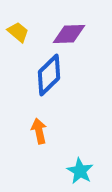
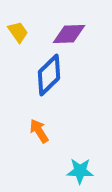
yellow trapezoid: rotated 15 degrees clockwise
orange arrow: rotated 20 degrees counterclockwise
cyan star: rotated 28 degrees counterclockwise
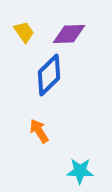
yellow trapezoid: moved 6 px right
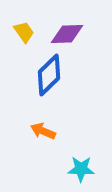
purple diamond: moved 2 px left
orange arrow: moved 4 px right; rotated 35 degrees counterclockwise
cyan star: moved 1 px right, 2 px up
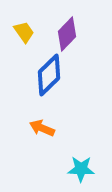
purple diamond: rotated 44 degrees counterclockwise
orange arrow: moved 1 px left, 3 px up
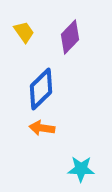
purple diamond: moved 3 px right, 3 px down
blue diamond: moved 8 px left, 14 px down
orange arrow: rotated 15 degrees counterclockwise
